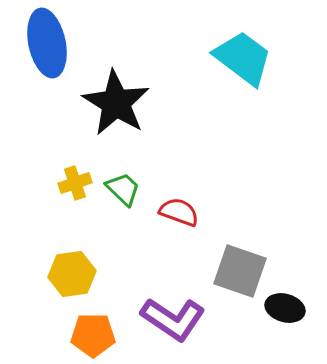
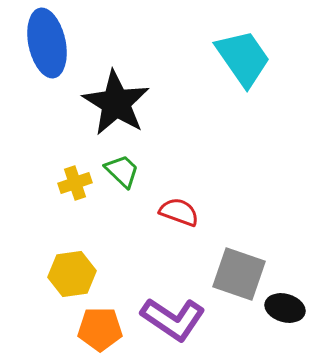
cyan trapezoid: rotated 18 degrees clockwise
green trapezoid: moved 1 px left, 18 px up
gray square: moved 1 px left, 3 px down
orange pentagon: moved 7 px right, 6 px up
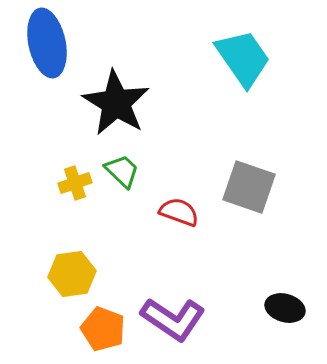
gray square: moved 10 px right, 87 px up
orange pentagon: moved 3 px right; rotated 21 degrees clockwise
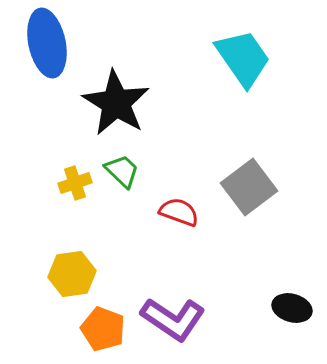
gray square: rotated 34 degrees clockwise
black ellipse: moved 7 px right
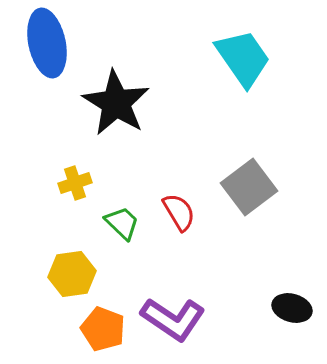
green trapezoid: moved 52 px down
red semicircle: rotated 39 degrees clockwise
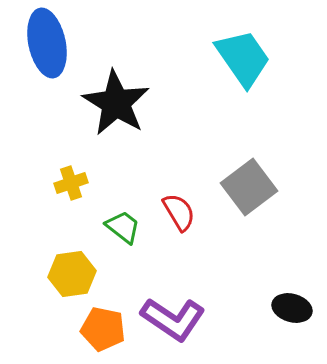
yellow cross: moved 4 px left
green trapezoid: moved 1 px right, 4 px down; rotated 6 degrees counterclockwise
orange pentagon: rotated 9 degrees counterclockwise
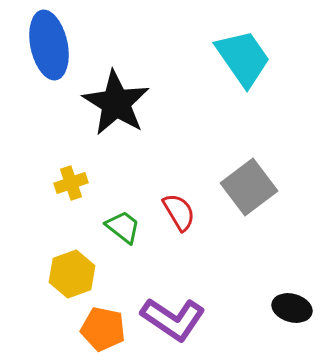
blue ellipse: moved 2 px right, 2 px down
yellow hexagon: rotated 12 degrees counterclockwise
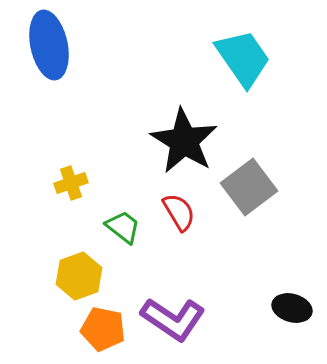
black star: moved 68 px right, 38 px down
yellow hexagon: moved 7 px right, 2 px down
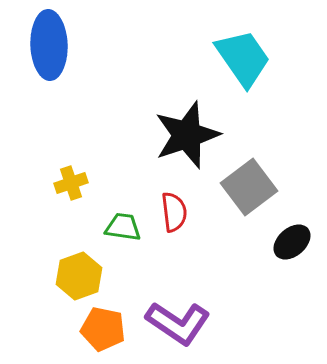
blue ellipse: rotated 10 degrees clockwise
black star: moved 3 px right, 6 px up; rotated 22 degrees clockwise
red semicircle: moved 5 px left; rotated 24 degrees clockwise
green trapezoid: rotated 30 degrees counterclockwise
black ellipse: moved 66 px up; rotated 57 degrees counterclockwise
purple L-shape: moved 5 px right, 4 px down
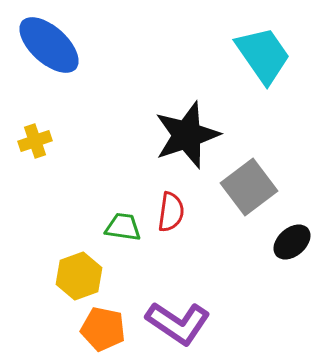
blue ellipse: rotated 46 degrees counterclockwise
cyan trapezoid: moved 20 px right, 3 px up
yellow cross: moved 36 px left, 42 px up
red semicircle: moved 3 px left; rotated 15 degrees clockwise
